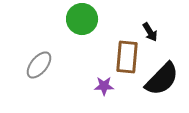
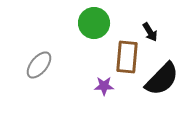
green circle: moved 12 px right, 4 px down
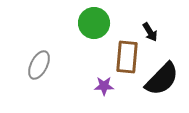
gray ellipse: rotated 12 degrees counterclockwise
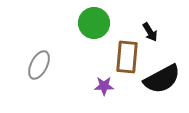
black semicircle: rotated 18 degrees clockwise
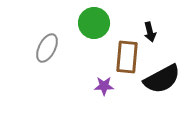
black arrow: rotated 18 degrees clockwise
gray ellipse: moved 8 px right, 17 px up
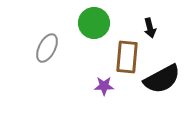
black arrow: moved 4 px up
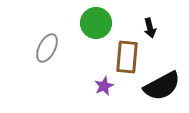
green circle: moved 2 px right
black semicircle: moved 7 px down
purple star: rotated 24 degrees counterclockwise
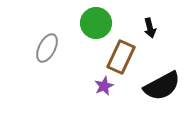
brown rectangle: moved 6 px left; rotated 20 degrees clockwise
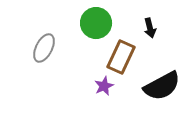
gray ellipse: moved 3 px left
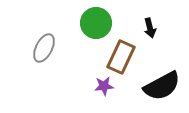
purple star: rotated 18 degrees clockwise
